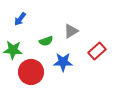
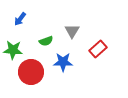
gray triangle: moved 1 px right; rotated 28 degrees counterclockwise
red rectangle: moved 1 px right, 2 px up
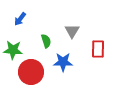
green semicircle: rotated 88 degrees counterclockwise
red rectangle: rotated 48 degrees counterclockwise
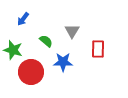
blue arrow: moved 3 px right
green semicircle: rotated 32 degrees counterclockwise
green star: rotated 12 degrees clockwise
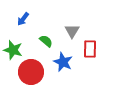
red rectangle: moved 8 px left
blue star: rotated 24 degrees clockwise
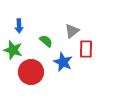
blue arrow: moved 4 px left, 7 px down; rotated 40 degrees counterclockwise
gray triangle: rotated 21 degrees clockwise
red rectangle: moved 4 px left
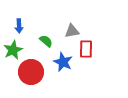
gray triangle: rotated 28 degrees clockwise
green star: rotated 30 degrees clockwise
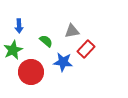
red rectangle: rotated 42 degrees clockwise
blue star: rotated 18 degrees counterclockwise
